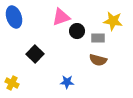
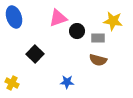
pink triangle: moved 3 px left, 1 px down
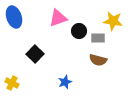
black circle: moved 2 px right
blue star: moved 2 px left; rotated 24 degrees counterclockwise
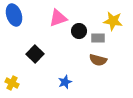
blue ellipse: moved 2 px up
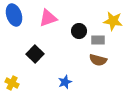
pink triangle: moved 10 px left
gray rectangle: moved 2 px down
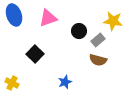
gray rectangle: rotated 40 degrees counterclockwise
